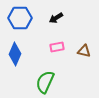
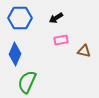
pink rectangle: moved 4 px right, 7 px up
green semicircle: moved 18 px left
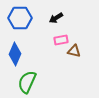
brown triangle: moved 10 px left
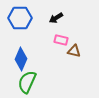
pink rectangle: rotated 24 degrees clockwise
blue diamond: moved 6 px right, 5 px down
